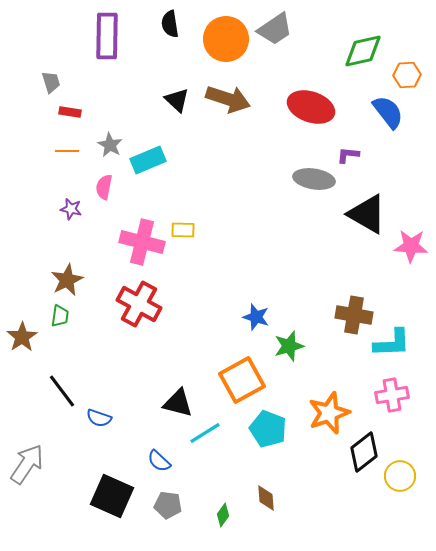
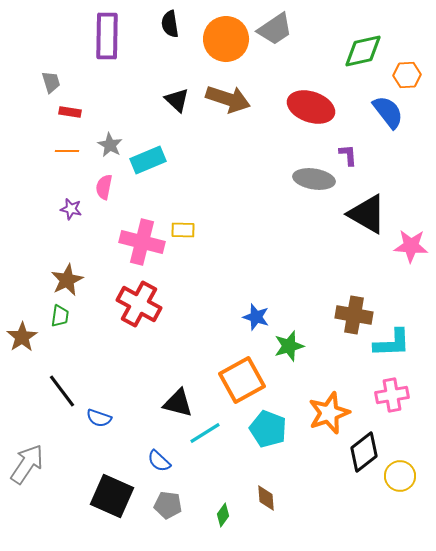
purple L-shape at (348, 155): rotated 80 degrees clockwise
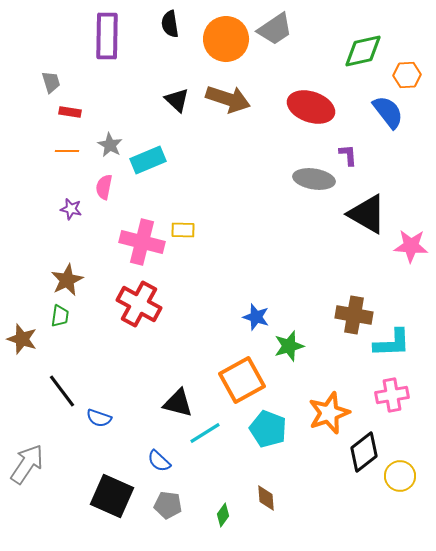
brown star at (22, 337): moved 2 px down; rotated 20 degrees counterclockwise
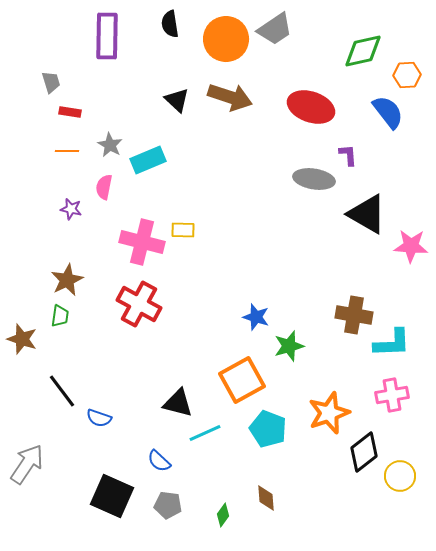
brown arrow at (228, 99): moved 2 px right, 2 px up
cyan line at (205, 433): rotated 8 degrees clockwise
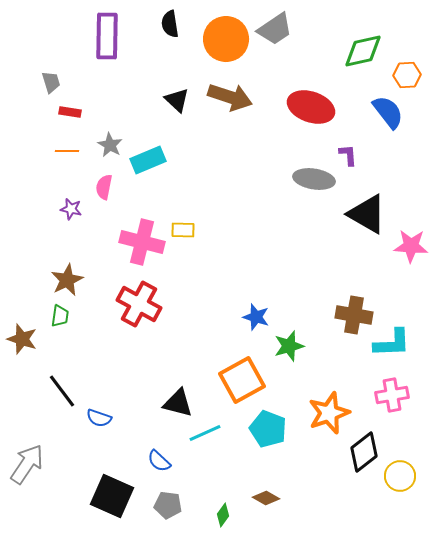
brown diamond at (266, 498): rotated 56 degrees counterclockwise
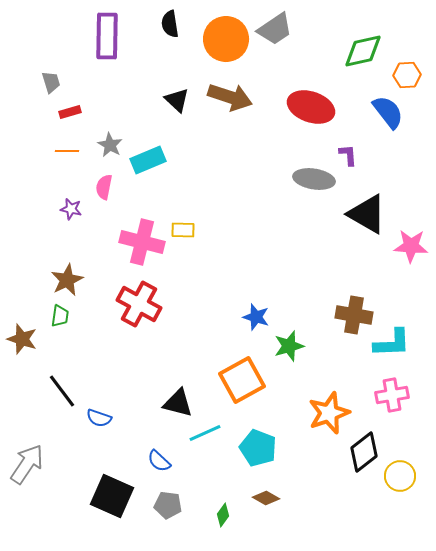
red rectangle at (70, 112): rotated 25 degrees counterclockwise
cyan pentagon at (268, 429): moved 10 px left, 19 px down
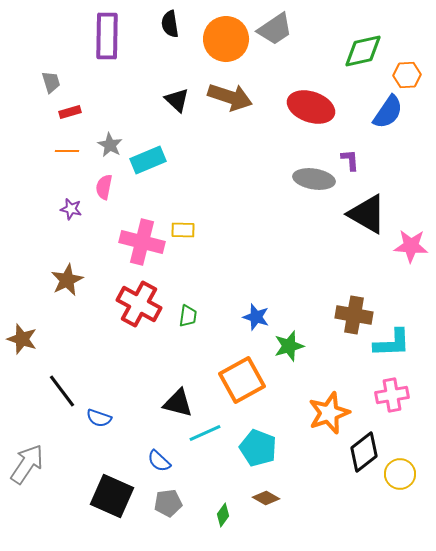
blue semicircle at (388, 112): rotated 72 degrees clockwise
purple L-shape at (348, 155): moved 2 px right, 5 px down
green trapezoid at (60, 316): moved 128 px right
yellow circle at (400, 476): moved 2 px up
gray pentagon at (168, 505): moved 2 px up; rotated 16 degrees counterclockwise
